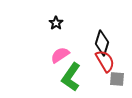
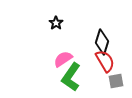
black diamond: moved 1 px up
pink semicircle: moved 3 px right, 4 px down
gray square: moved 1 px left, 2 px down; rotated 14 degrees counterclockwise
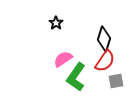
black diamond: moved 2 px right, 3 px up
red semicircle: rotated 65 degrees clockwise
green L-shape: moved 5 px right
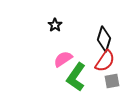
black star: moved 1 px left, 2 px down
gray square: moved 4 px left
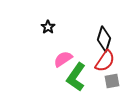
black star: moved 7 px left, 2 px down
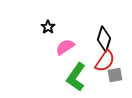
pink semicircle: moved 2 px right, 12 px up
gray square: moved 3 px right, 6 px up
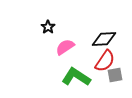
black diamond: rotated 70 degrees clockwise
green L-shape: rotated 88 degrees clockwise
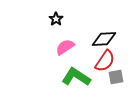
black star: moved 8 px right, 8 px up
gray square: moved 1 px right, 2 px down
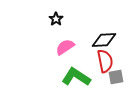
black diamond: moved 1 px down
red semicircle: rotated 45 degrees counterclockwise
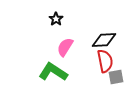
pink semicircle: rotated 24 degrees counterclockwise
green L-shape: moved 23 px left, 5 px up
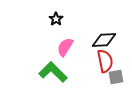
green L-shape: rotated 12 degrees clockwise
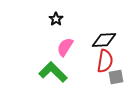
red semicircle: rotated 20 degrees clockwise
